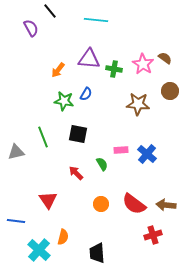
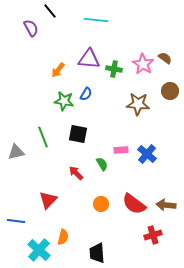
red triangle: rotated 18 degrees clockwise
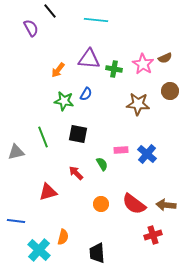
brown semicircle: rotated 120 degrees clockwise
red triangle: moved 8 px up; rotated 30 degrees clockwise
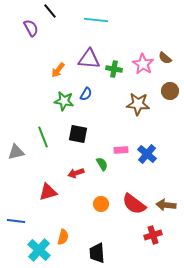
brown semicircle: rotated 64 degrees clockwise
red arrow: rotated 63 degrees counterclockwise
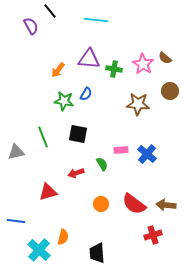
purple semicircle: moved 2 px up
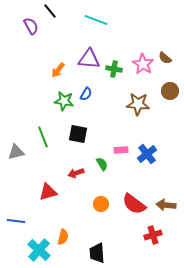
cyan line: rotated 15 degrees clockwise
blue cross: rotated 12 degrees clockwise
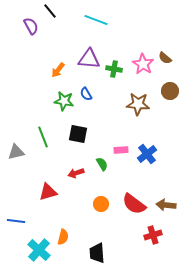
blue semicircle: rotated 120 degrees clockwise
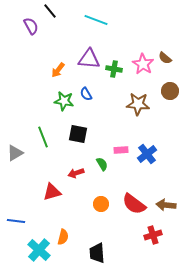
gray triangle: moved 1 px left, 1 px down; rotated 18 degrees counterclockwise
red triangle: moved 4 px right
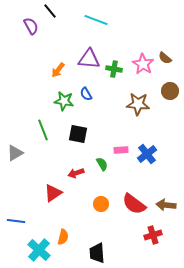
green line: moved 7 px up
red triangle: moved 1 px right, 1 px down; rotated 18 degrees counterclockwise
